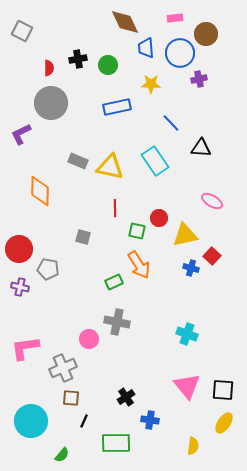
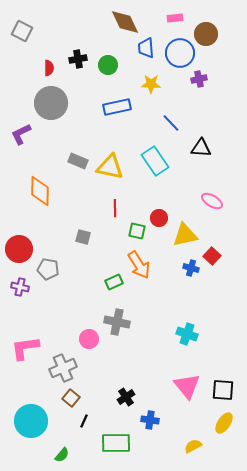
brown square at (71, 398): rotated 36 degrees clockwise
yellow semicircle at (193, 446): rotated 126 degrees counterclockwise
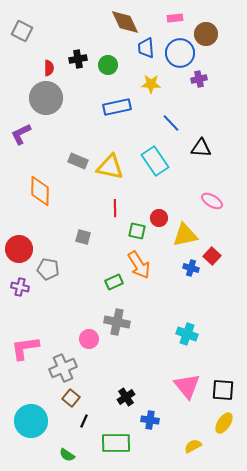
gray circle at (51, 103): moved 5 px left, 5 px up
green semicircle at (62, 455): moved 5 px right; rotated 84 degrees clockwise
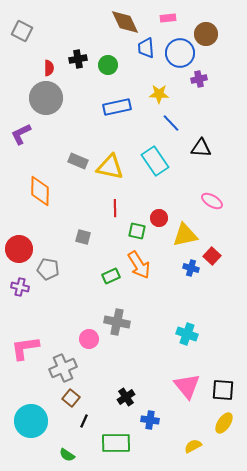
pink rectangle at (175, 18): moved 7 px left
yellow star at (151, 84): moved 8 px right, 10 px down
green rectangle at (114, 282): moved 3 px left, 6 px up
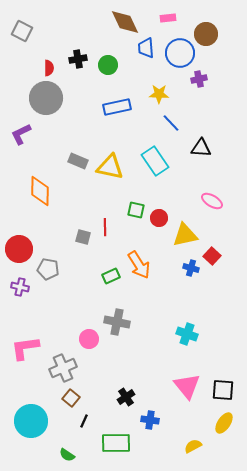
red line at (115, 208): moved 10 px left, 19 px down
green square at (137, 231): moved 1 px left, 21 px up
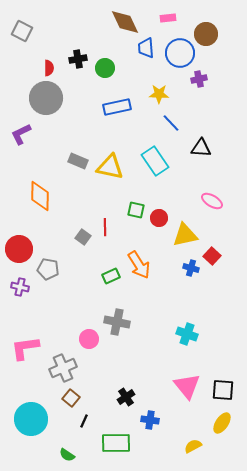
green circle at (108, 65): moved 3 px left, 3 px down
orange diamond at (40, 191): moved 5 px down
gray square at (83, 237): rotated 21 degrees clockwise
cyan circle at (31, 421): moved 2 px up
yellow ellipse at (224, 423): moved 2 px left
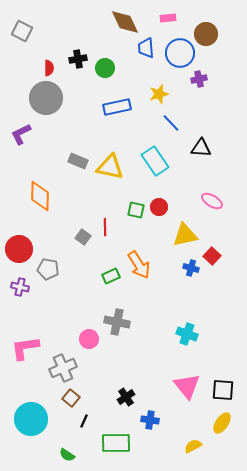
yellow star at (159, 94): rotated 18 degrees counterclockwise
red circle at (159, 218): moved 11 px up
